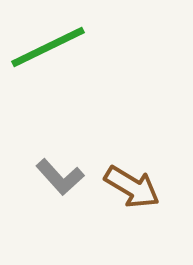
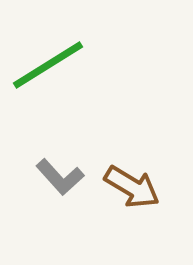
green line: moved 18 px down; rotated 6 degrees counterclockwise
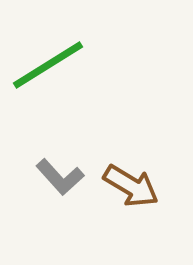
brown arrow: moved 1 px left, 1 px up
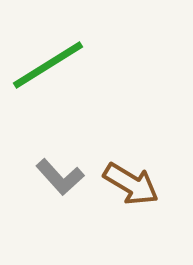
brown arrow: moved 2 px up
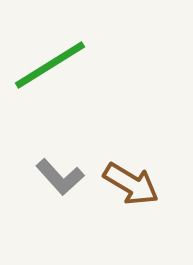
green line: moved 2 px right
